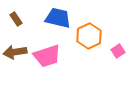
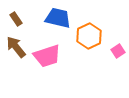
brown arrow: moved 1 px right, 5 px up; rotated 60 degrees clockwise
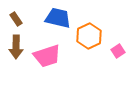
brown arrow: rotated 140 degrees counterclockwise
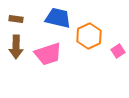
brown rectangle: rotated 48 degrees counterclockwise
pink trapezoid: moved 1 px right, 2 px up
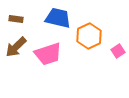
brown arrow: rotated 45 degrees clockwise
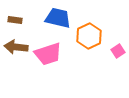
brown rectangle: moved 1 px left, 1 px down
brown arrow: rotated 50 degrees clockwise
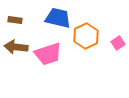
orange hexagon: moved 3 px left
pink square: moved 8 px up
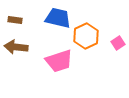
pink trapezoid: moved 11 px right, 7 px down
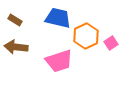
brown rectangle: rotated 24 degrees clockwise
pink square: moved 7 px left
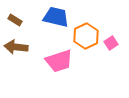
blue trapezoid: moved 2 px left, 1 px up
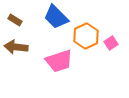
blue trapezoid: rotated 148 degrees counterclockwise
